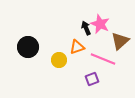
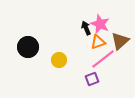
orange triangle: moved 21 px right, 5 px up
pink line: rotated 60 degrees counterclockwise
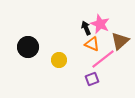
orange triangle: moved 6 px left, 2 px down; rotated 42 degrees clockwise
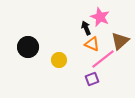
pink star: moved 7 px up
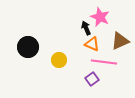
brown triangle: rotated 18 degrees clockwise
pink line: moved 1 px right, 3 px down; rotated 45 degrees clockwise
purple square: rotated 16 degrees counterclockwise
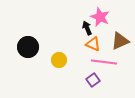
black arrow: moved 1 px right
orange triangle: moved 1 px right
purple square: moved 1 px right, 1 px down
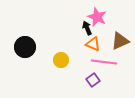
pink star: moved 3 px left
black circle: moved 3 px left
yellow circle: moved 2 px right
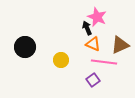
brown triangle: moved 4 px down
